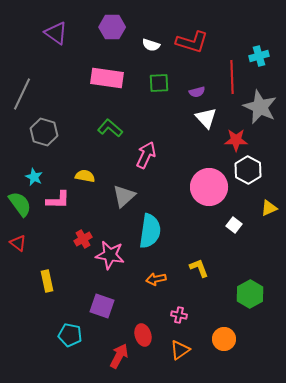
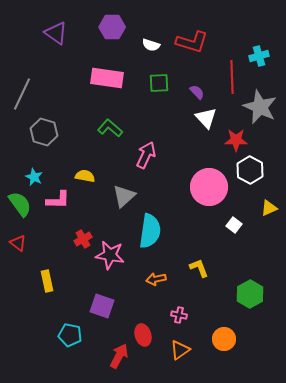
purple semicircle: rotated 119 degrees counterclockwise
white hexagon: moved 2 px right
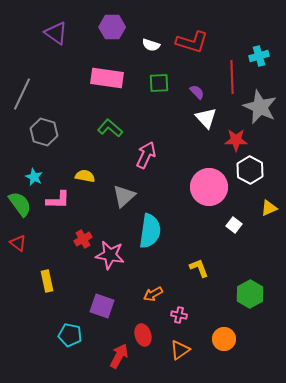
orange arrow: moved 3 px left, 15 px down; rotated 18 degrees counterclockwise
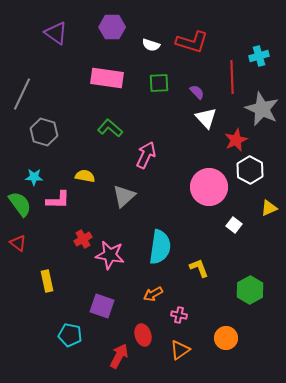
gray star: moved 2 px right, 2 px down
red star: rotated 25 degrees counterclockwise
cyan star: rotated 24 degrees counterclockwise
cyan semicircle: moved 10 px right, 16 px down
green hexagon: moved 4 px up
orange circle: moved 2 px right, 1 px up
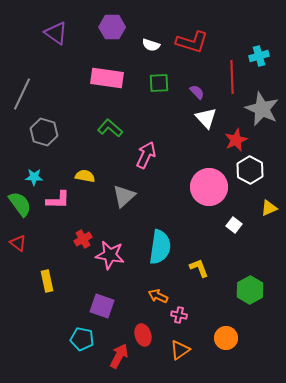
orange arrow: moved 5 px right, 2 px down; rotated 54 degrees clockwise
cyan pentagon: moved 12 px right, 4 px down
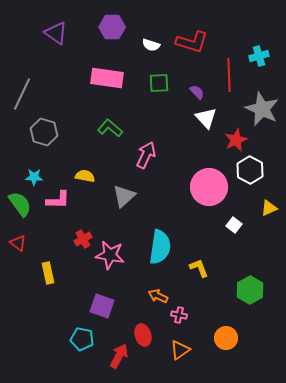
red line: moved 3 px left, 2 px up
yellow rectangle: moved 1 px right, 8 px up
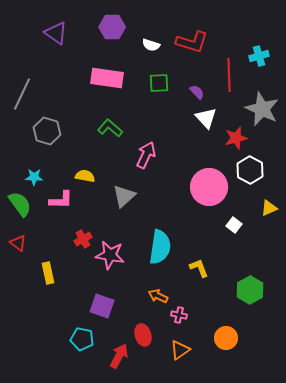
gray hexagon: moved 3 px right, 1 px up
red star: moved 2 px up; rotated 10 degrees clockwise
pink L-shape: moved 3 px right
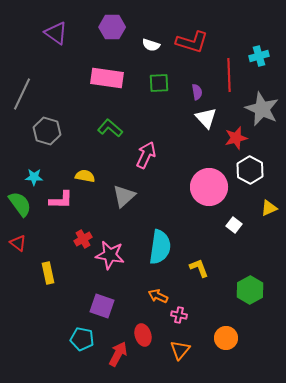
purple semicircle: rotated 35 degrees clockwise
orange triangle: rotated 15 degrees counterclockwise
red arrow: moved 1 px left, 2 px up
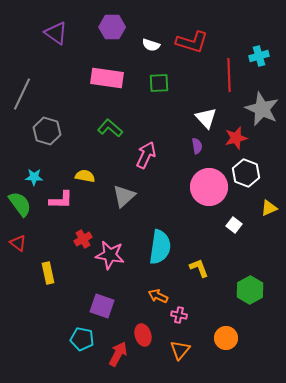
purple semicircle: moved 54 px down
white hexagon: moved 4 px left, 3 px down; rotated 8 degrees counterclockwise
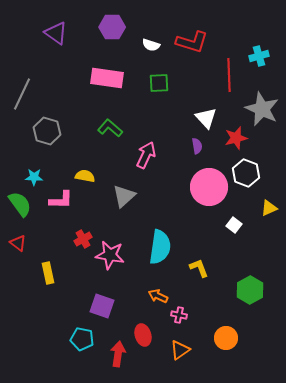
orange triangle: rotated 15 degrees clockwise
red arrow: rotated 20 degrees counterclockwise
